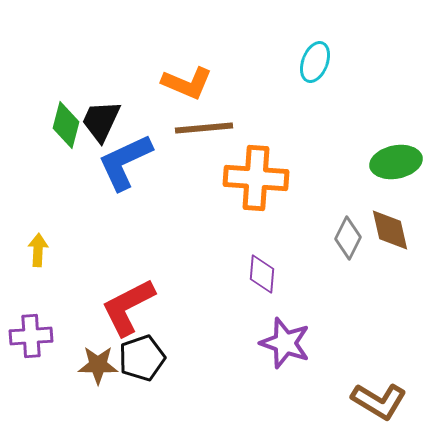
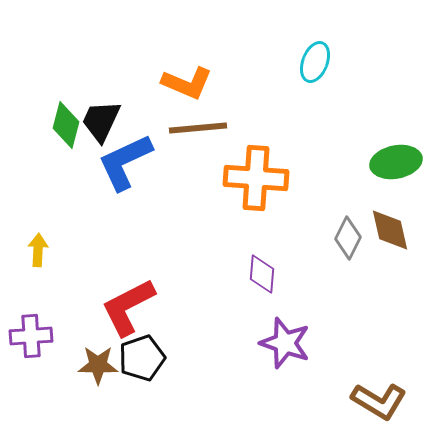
brown line: moved 6 px left
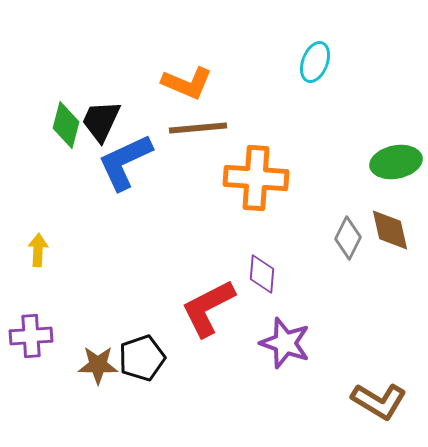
red L-shape: moved 80 px right, 1 px down
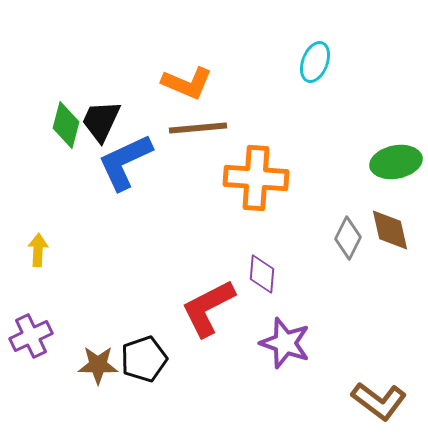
purple cross: rotated 21 degrees counterclockwise
black pentagon: moved 2 px right, 1 px down
brown L-shape: rotated 6 degrees clockwise
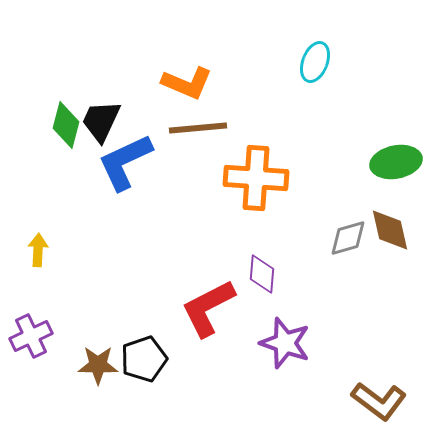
gray diamond: rotated 48 degrees clockwise
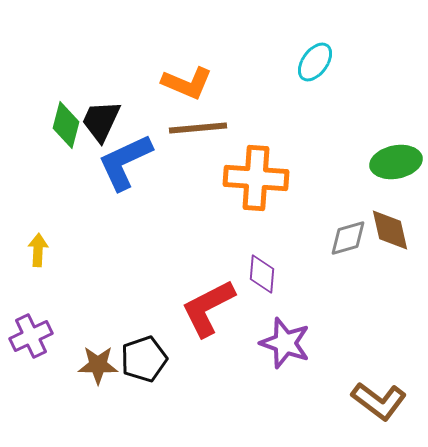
cyan ellipse: rotated 15 degrees clockwise
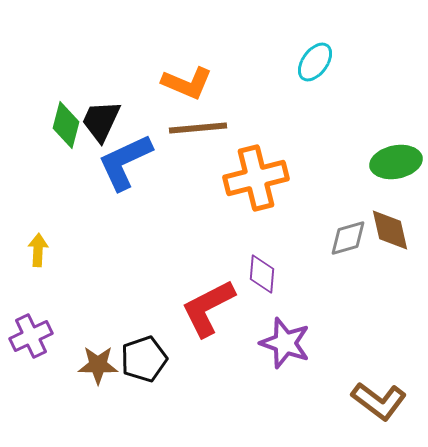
orange cross: rotated 18 degrees counterclockwise
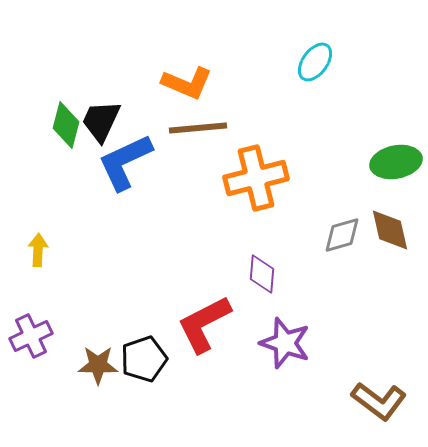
gray diamond: moved 6 px left, 3 px up
red L-shape: moved 4 px left, 16 px down
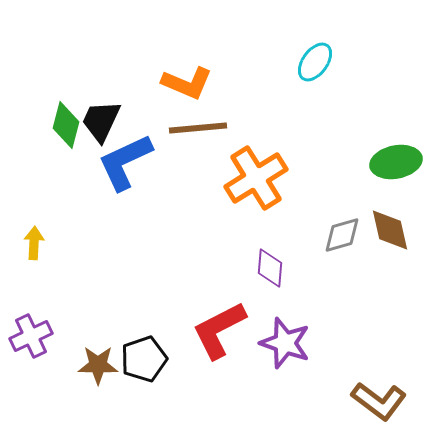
orange cross: rotated 18 degrees counterclockwise
yellow arrow: moved 4 px left, 7 px up
purple diamond: moved 8 px right, 6 px up
red L-shape: moved 15 px right, 6 px down
